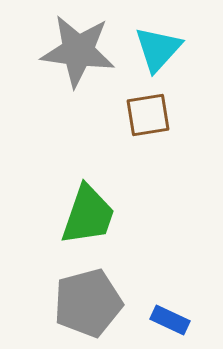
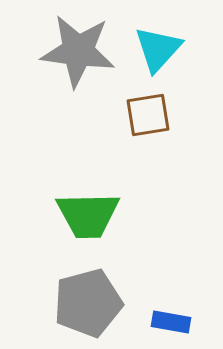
green trapezoid: rotated 70 degrees clockwise
blue rectangle: moved 1 px right, 2 px down; rotated 15 degrees counterclockwise
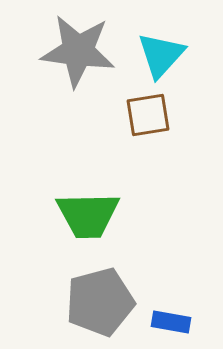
cyan triangle: moved 3 px right, 6 px down
gray pentagon: moved 12 px right, 1 px up
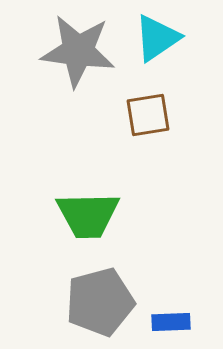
cyan triangle: moved 4 px left, 17 px up; rotated 14 degrees clockwise
blue rectangle: rotated 12 degrees counterclockwise
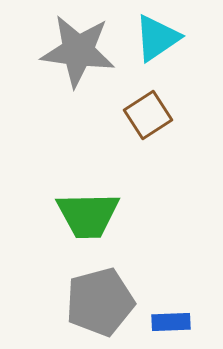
brown square: rotated 24 degrees counterclockwise
